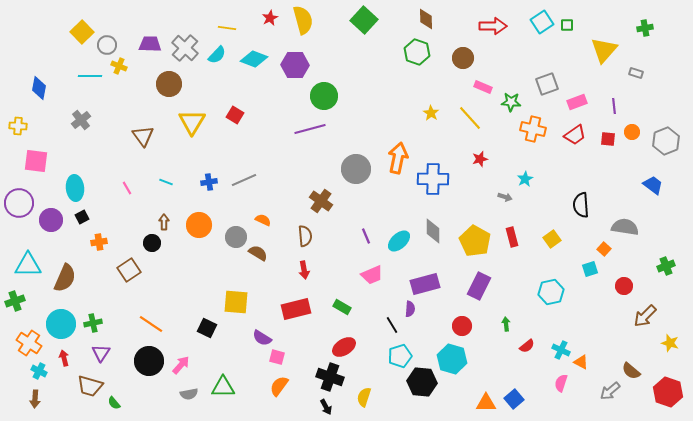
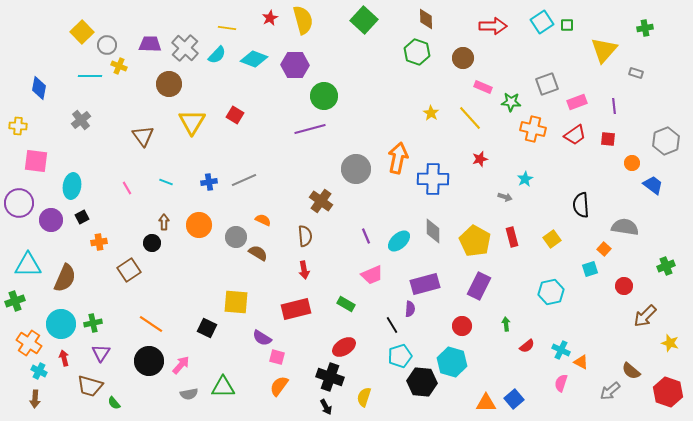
orange circle at (632, 132): moved 31 px down
cyan ellipse at (75, 188): moved 3 px left, 2 px up; rotated 15 degrees clockwise
green rectangle at (342, 307): moved 4 px right, 3 px up
cyan hexagon at (452, 359): moved 3 px down
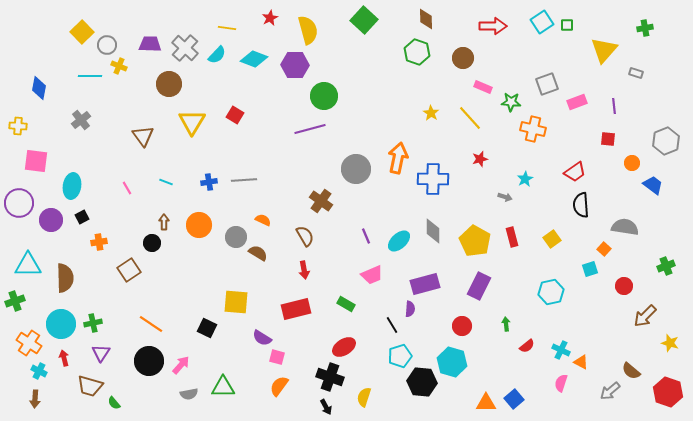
yellow semicircle at (303, 20): moved 5 px right, 10 px down
red trapezoid at (575, 135): moved 37 px down
gray line at (244, 180): rotated 20 degrees clockwise
brown semicircle at (305, 236): rotated 25 degrees counterclockwise
brown semicircle at (65, 278): rotated 24 degrees counterclockwise
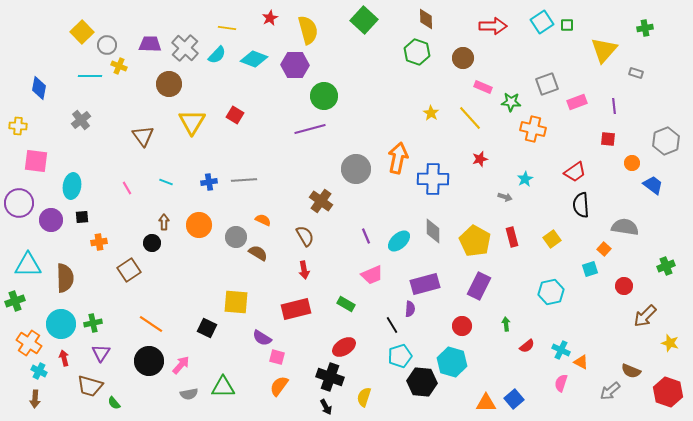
black square at (82, 217): rotated 24 degrees clockwise
brown semicircle at (631, 371): rotated 18 degrees counterclockwise
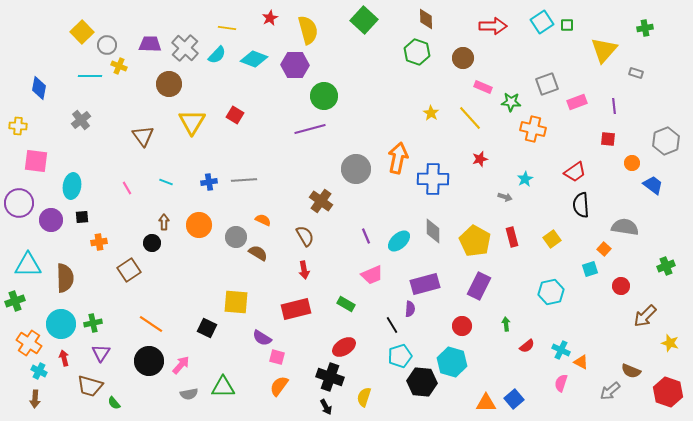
red circle at (624, 286): moved 3 px left
